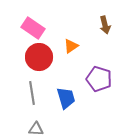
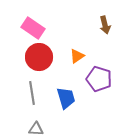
orange triangle: moved 6 px right, 10 px down
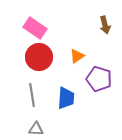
pink rectangle: moved 2 px right
gray line: moved 2 px down
blue trapezoid: rotated 20 degrees clockwise
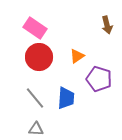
brown arrow: moved 2 px right
gray line: moved 3 px right, 3 px down; rotated 30 degrees counterclockwise
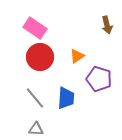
red circle: moved 1 px right
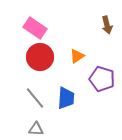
purple pentagon: moved 3 px right
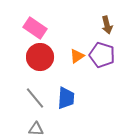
purple pentagon: moved 24 px up
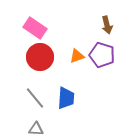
orange triangle: rotated 14 degrees clockwise
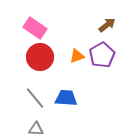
brown arrow: rotated 114 degrees counterclockwise
purple pentagon: rotated 25 degrees clockwise
blue trapezoid: rotated 90 degrees counterclockwise
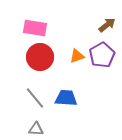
pink rectangle: rotated 25 degrees counterclockwise
